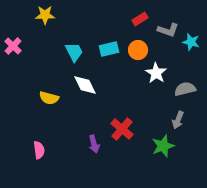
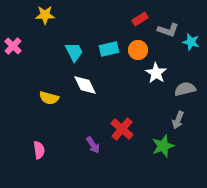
purple arrow: moved 1 px left, 1 px down; rotated 18 degrees counterclockwise
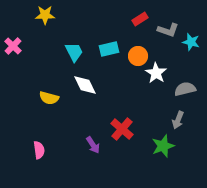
orange circle: moved 6 px down
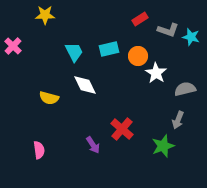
cyan star: moved 5 px up
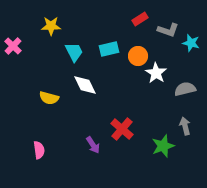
yellow star: moved 6 px right, 11 px down
cyan star: moved 6 px down
gray arrow: moved 7 px right, 6 px down; rotated 144 degrees clockwise
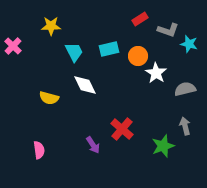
cyan star: moved 2 px left, 1 px down
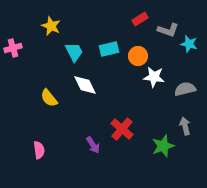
yellow star: rotated 24 degrees clockwise
pink cross: moved 2 px down; rotated 30 degrees clockwise
white star: moved 2 px left, 4 px down; rotated 25 degrees counterclockwise
yellow semicircle: rotated 36 degrees clockwise
